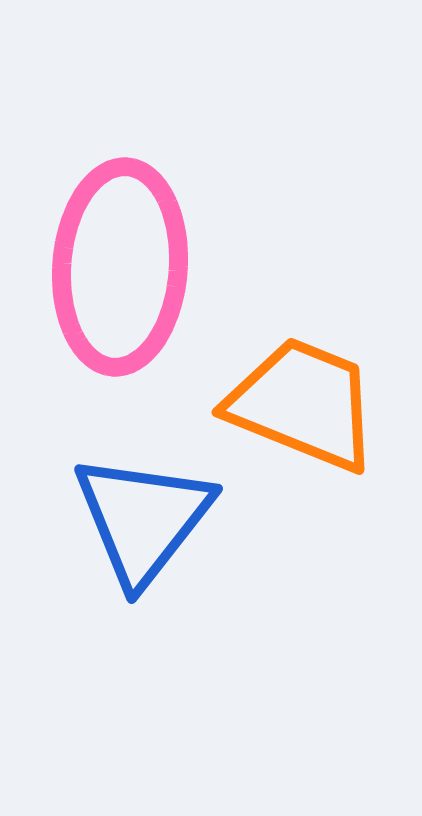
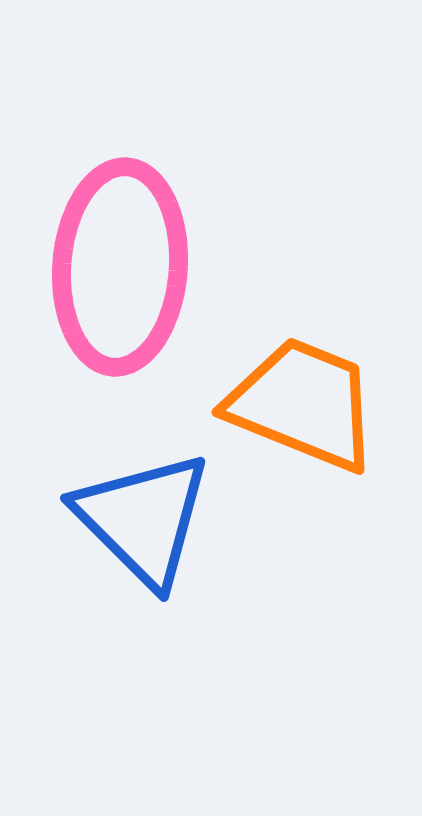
blue triangle: rotated 23 degrees counterclockwise
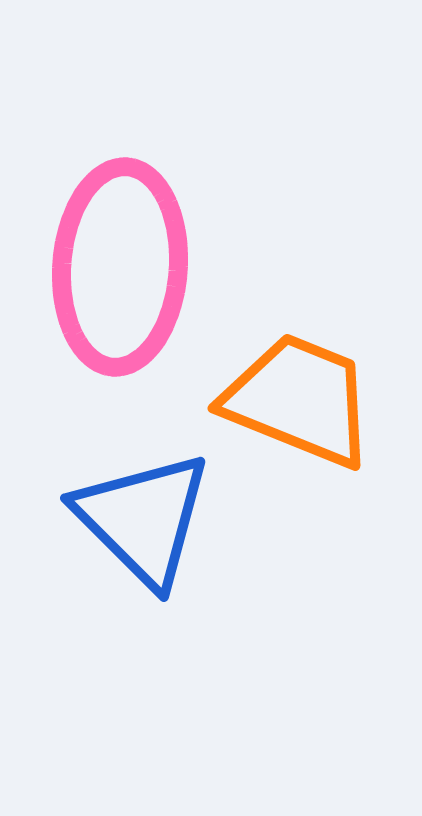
orange trapezoid: moved 4 px left, 4 px up
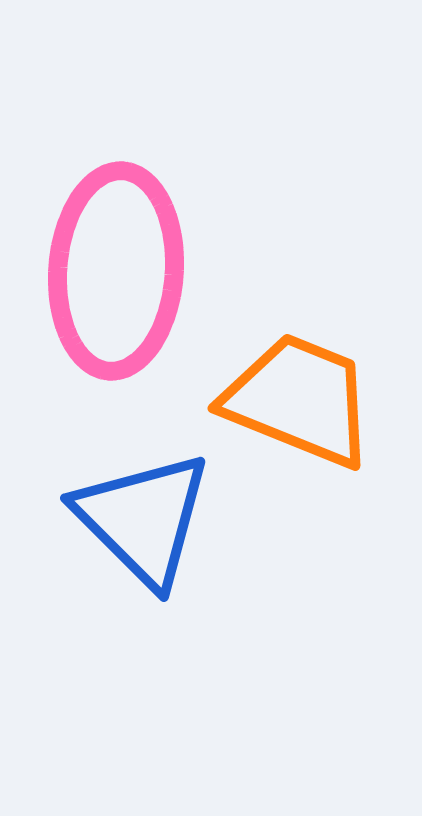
pink ellipse: moved 4 px left, 4 px down
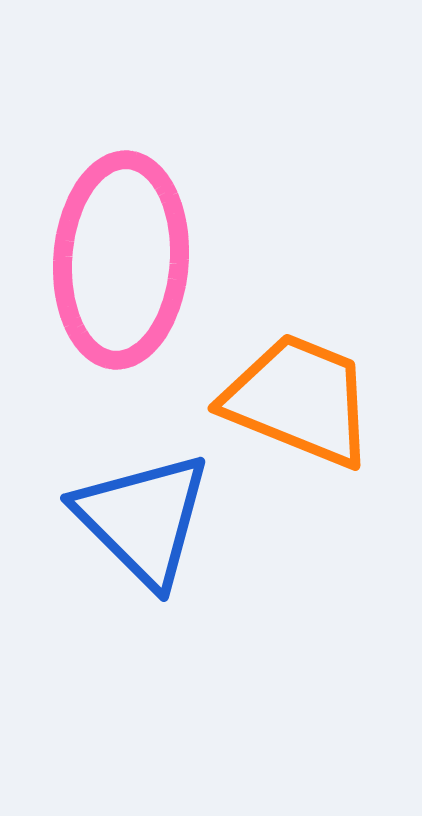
pink ellipse: moved 5 px right, 11 px up
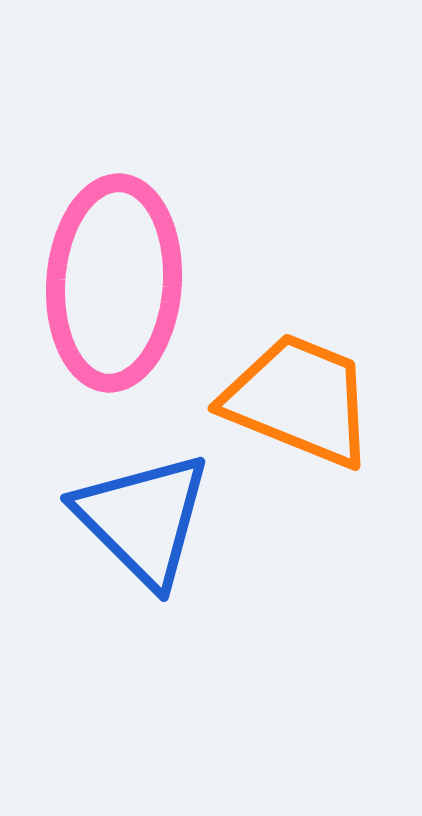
pink ellipse: moved 7 px left, 23 px down
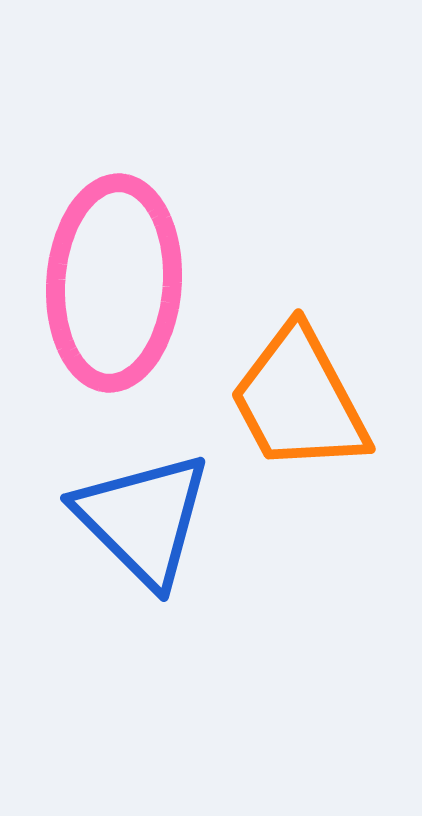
orange trapezoid: rotated 140 degrees counterclockwise
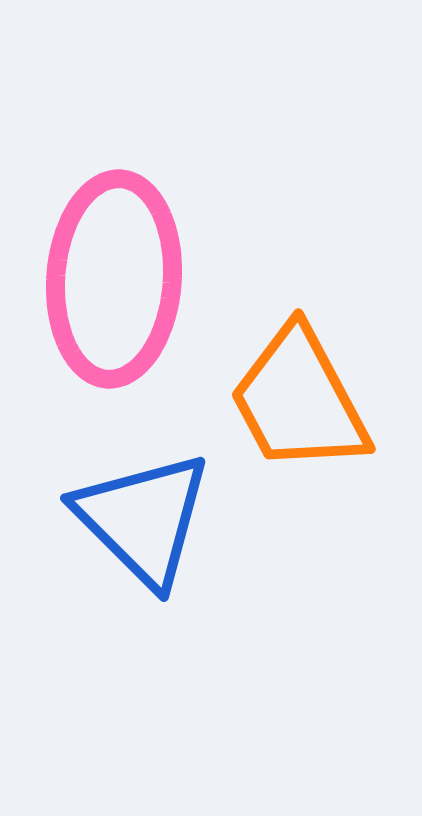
pink ellipse: moved 4 px up
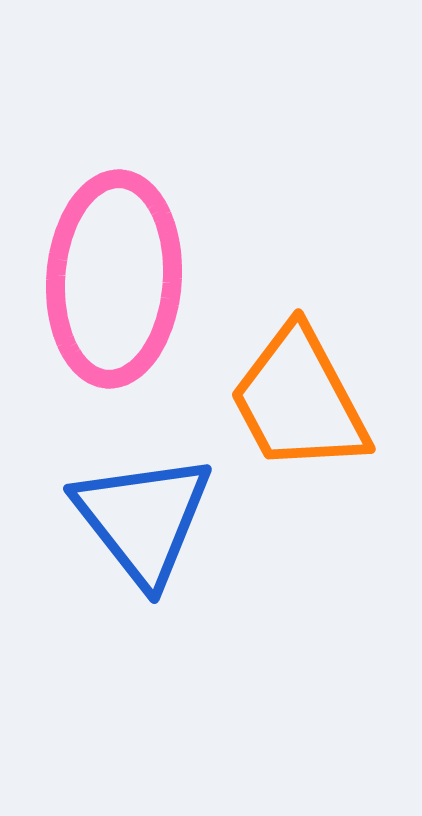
blue triangle: rotated 7 degrees clockwise
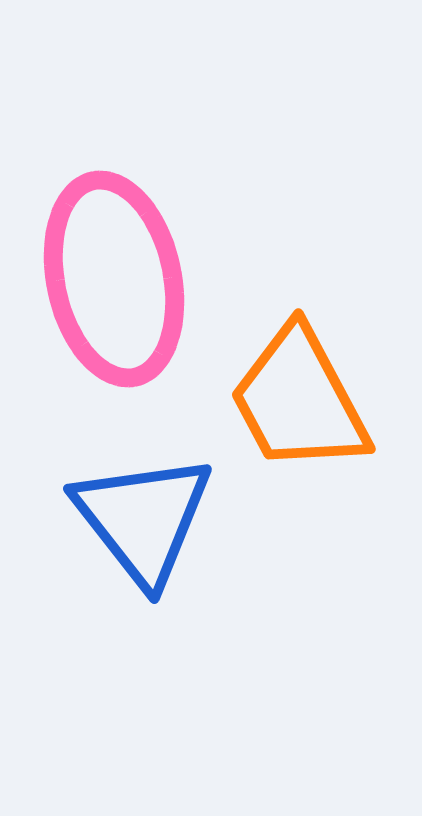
pink ellipse: rotated 16 degrees counterclockwise
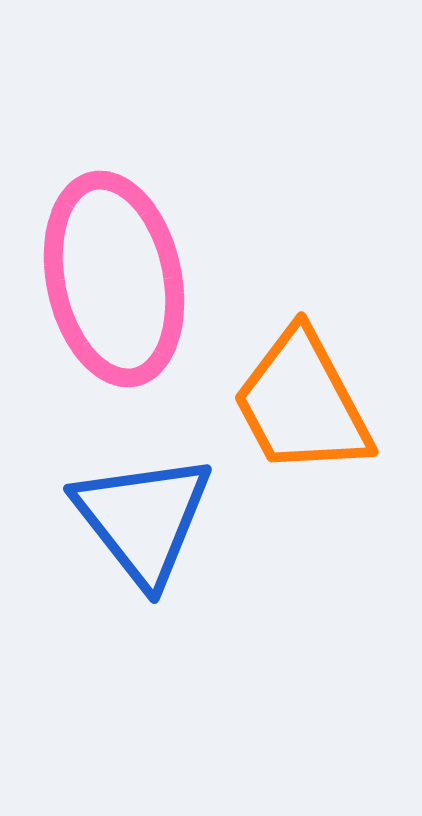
orange trapezoid: moved 3 px right, 3 px down
